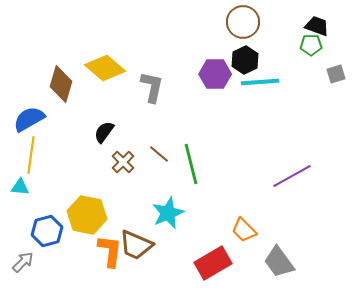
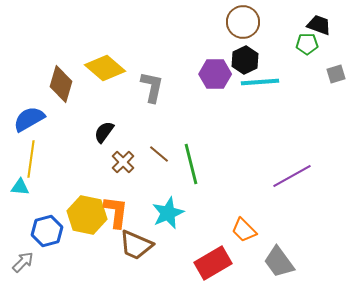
black trapezoid: moved 2 px right, 1 px up
green pentagon: moved 4 px left, 1 px up
yellow line: moved 4 px down
orange L-shape: moved 6 px right, 39 px up
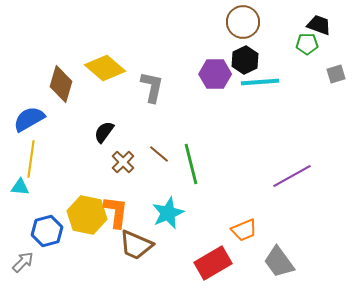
orange trapezoid: rotated 68 degrees counterclockwise
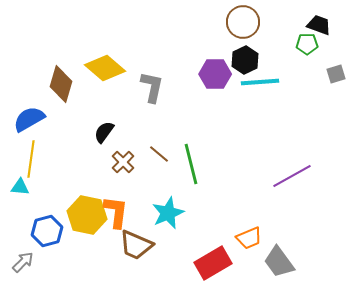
orange trapezoid: moved 5 px right, 8 px down
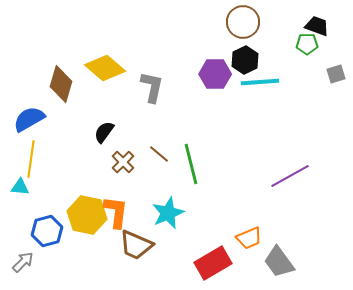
black trapezoid: moved 2 px left, 1 px down
purple line: moved 2 px left
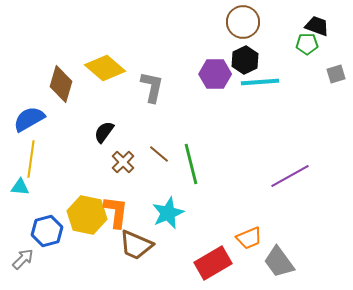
gray arrow: moved 3 px up
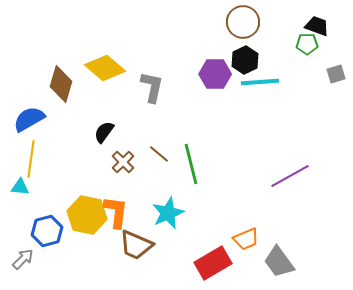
orange trapezoid: moved 3 px left, 1 px down
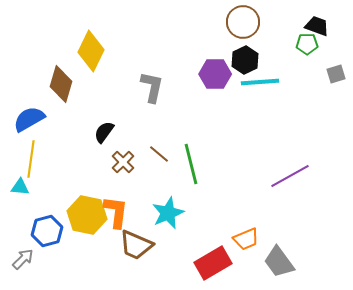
yellow diamond: moved 14 px left, 17 px up; rotated 75 degrees clockwise
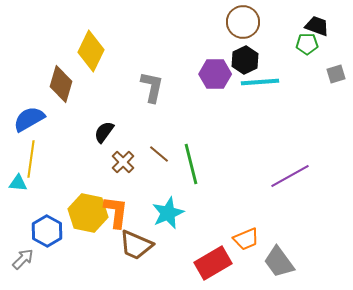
cyan triangle: moved 2 px left, 4 px up
yellow hexagon: moved 1 px right, 2 px up
blue hexagon: rotated 16 degrees counterclockwise
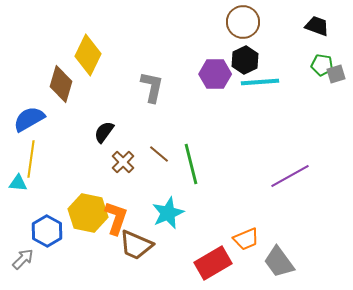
green pentagon: moved 15 px right, 21 px down; rotated 10 degrees clockwise
yellow diamond: moved 3 px left, 4 px down
orange L-shape: moved 6 px down; rotated 12 degrees clockwise
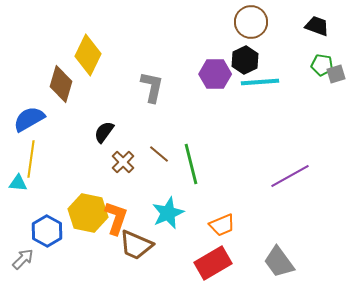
brown circle: moved 8 px right
orange trapezoid: moved 24 px left, 14 px up
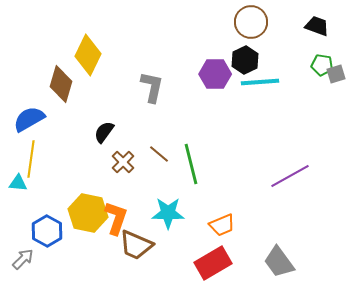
cyan star: rotated 24 degrees clockwise
